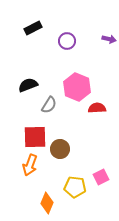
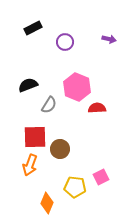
purple circle: moved 2 px left, 1 px down
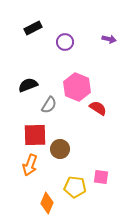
red semicircle: moved 1 px right; rotated 36 degrees clockwise
red square: moved 2 px up
pink square: rotated 35 degrees clockwise
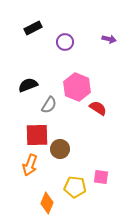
red square: moved 2 px right
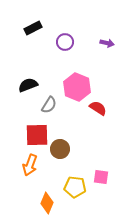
purple arrow: moved 2 px left, 4 px down
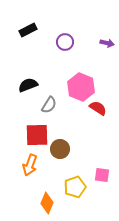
black rectangle: moved 5 px left, 2 px down
pink hexagon: moved 4 px right
pink square: moved 1 px right, 2 px up
yellow pentagon: rotated 25 degrees counterclockwise
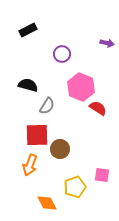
purple circle: moved 3 px left, 12 px down
black semicircle: rotated 36 degrees clockwise
gray semicircle: moved 2 px left, 1 px down
orange diamond: rotated 50 degrees counterclockwise
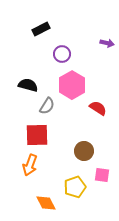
black rectangle: moved 13 px right, 1 px up
pink hexagon: moved 9 px left, 2 px up; rotated 8 degrees clockwise
brown circle: moved 24 px right, 2 px down
orange diamond: moved 1 px left
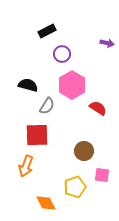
black rectangle: moved 6 px right, 2 px down
orange arrow: moved 4 px left, 1 px down
